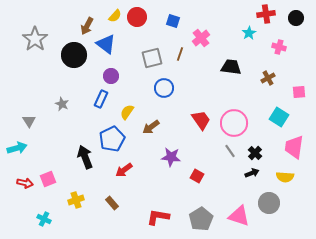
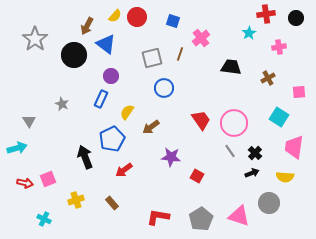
pink cross at (279, 47): rotated 24 degrees counterclockwise
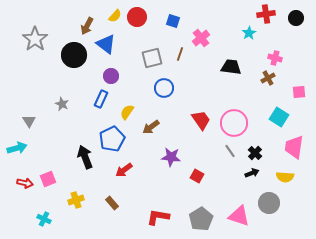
pink cross at (279, 47): moved 4 px left, 11 px down; rotated 24 degrees clockwise
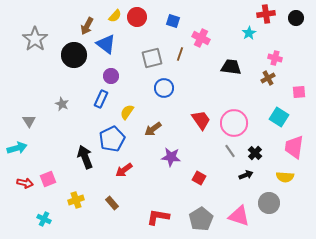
pink cross at (201, 38): rotated 24 degrees counterclockwise
brown arrow at (151, 127): moved 2 px right, 2 px down
black arrow at (252, 173): moved 6 px left, 2 px down
red square at (197, 176): moved 2 px right, 2 px down
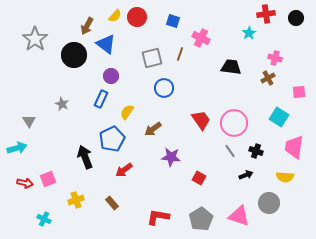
black cross at (255, 153): moved 1 px right, 2 px up; rotated 24 degrees counterclockwise
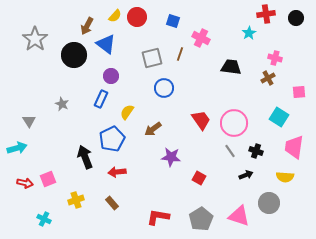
red arrow at (124, 170): moved 7 px left, 2 px down; rotated 30 degrees clockwise
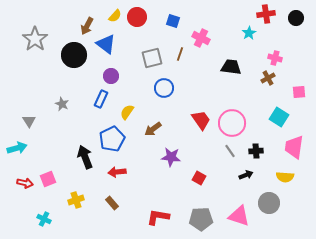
pink circle at (234, 123): moved 2 px left
black cross at (256, 151): rotated 24 degrees counterclockwise
gray pentagon at (201, 219): rotated 30 degrees clockwise
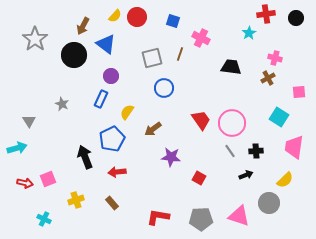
brown arrow at (87, 26): moved 4 px left
yellow semicircle at (285, 177): moved 3 px down; rotated 48 degrees counterclockwise
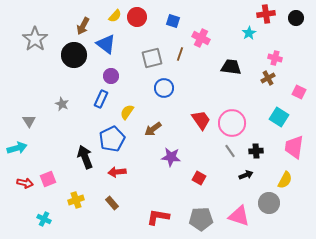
pink square at (299, 92): rotated 32 degrees clockwise
yellow semicircle at (285, 180): rotated 18 degrees counterclockwise
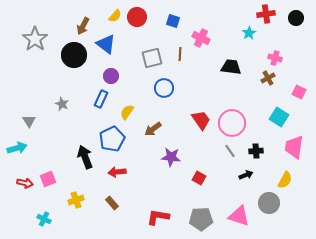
brown line at (180, 54): rotated 16 degrees counterclockwise
